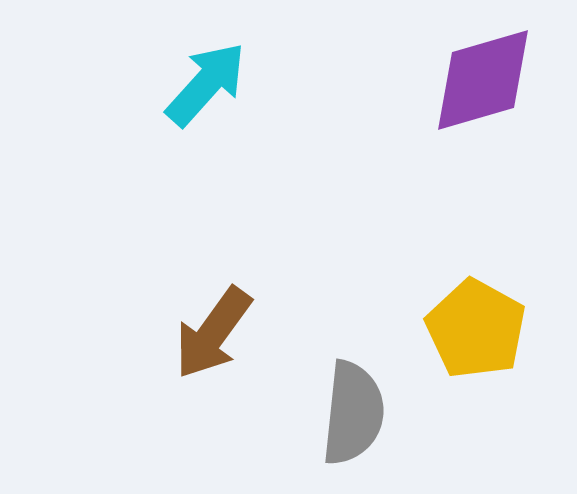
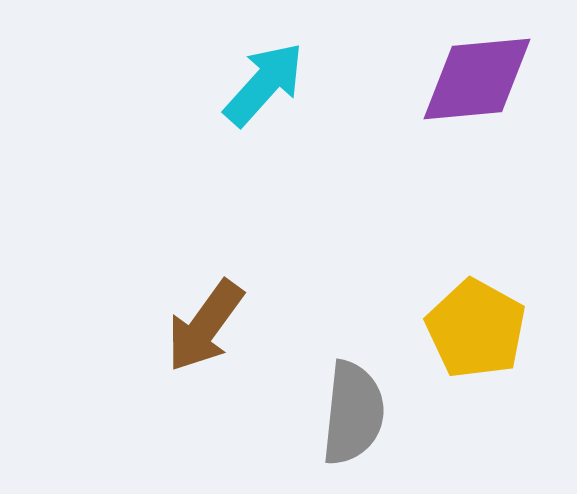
purple diamond: moved 6 px left, 1 px up; rotated 11 degrees clockwise
cyan arrow: moved 58 px right
brown arrow: moved 8 px left, 7 px up
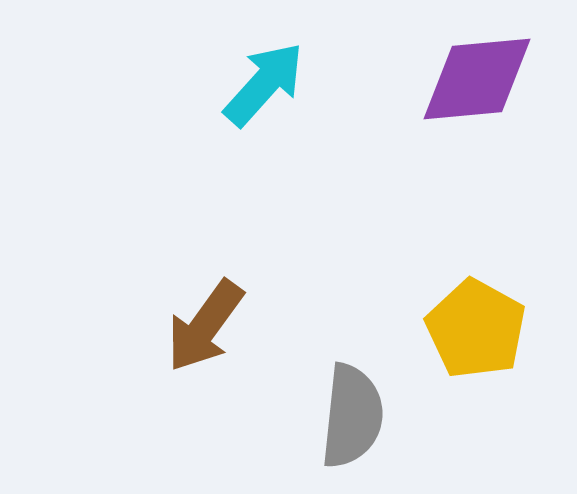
gray semicircle: moved 1 px left, 3 px down
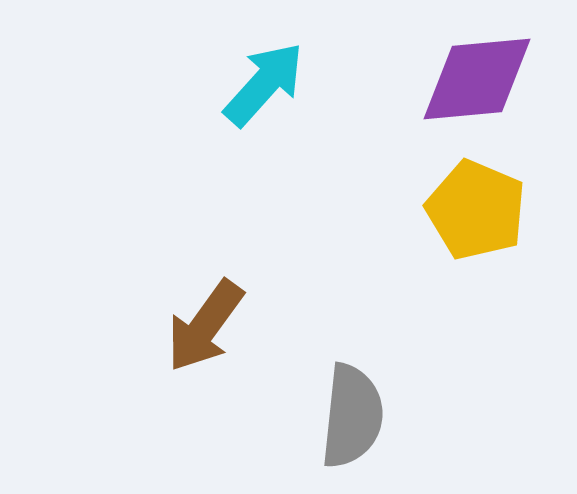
yellow pentagon: moved 119 px up; rotated 6 degrees counterclockwise
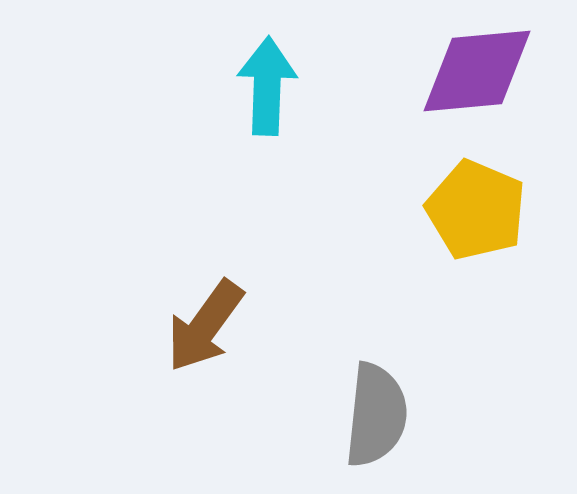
purple diamond: moved 8 px up
cyan arrow: moved 3 px right, 2 px down; rotated 40 degrees counterclockwise
gray semicircle: moved 24 px right, 1 px up
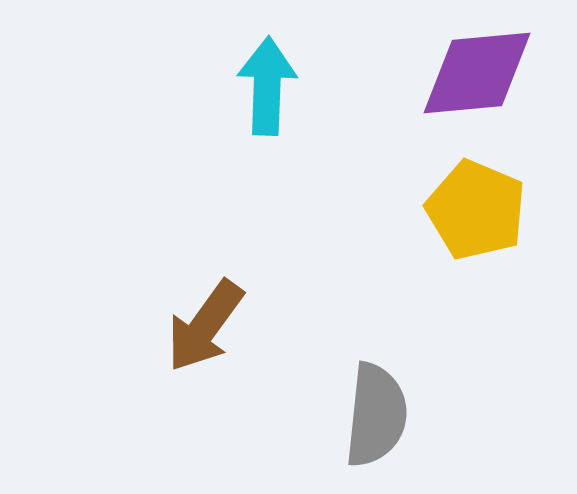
purple diamond: moved 2 px down
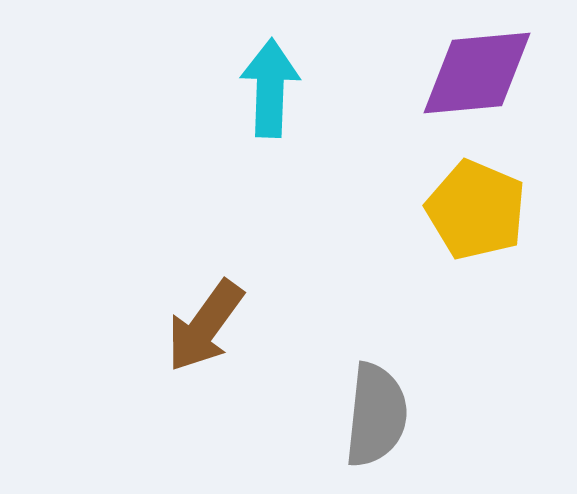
cyan arrow: moved 3 px right, 2 px down
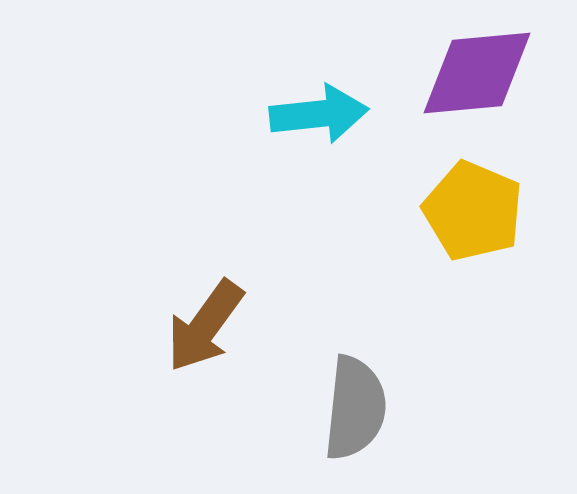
cyan arrow: moved 49 px right, 26 px down; rotated 82 degrees clockwise
yellow pentagon: moved 3 px left, 1 px down
gray semicircle: moved 21 px left, 7 px up
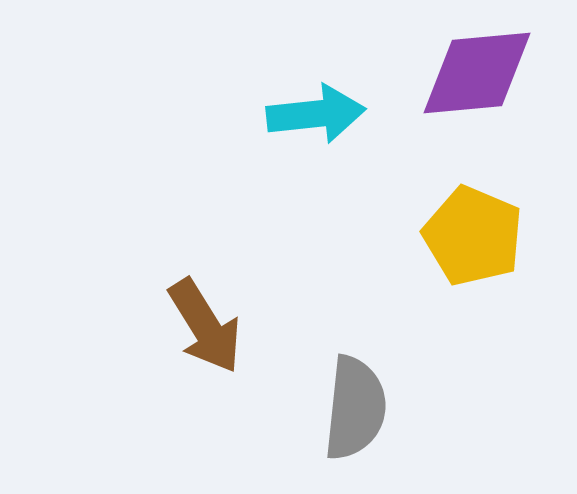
cyan arrow: moved 3 px left
yellow pentagon: moved 25 px down
brown arrow: rotated 68 degrees counterclockwise
